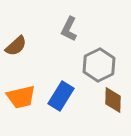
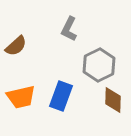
blue rectangle: rotated 12 degrees counterclockwise
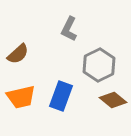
brown semicircle: moved 2 px right, 8 px down
brown diamond: rotated 52 degrees counterclockwise
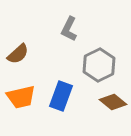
brown diamond: moved 2 px down
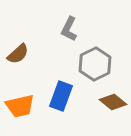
gray hexagon: moved 4 px left, 1 px up
orange trapezoid: moved 1 px left, 9 px down
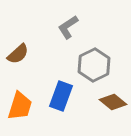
gray L-shape: moved 1 px left, 2 px up; rotated 30 degrees clockwise
gray hexagon: moved 1 px left, 1 px down
orange trapezoid: rotated 60 degrees counterclockwise
